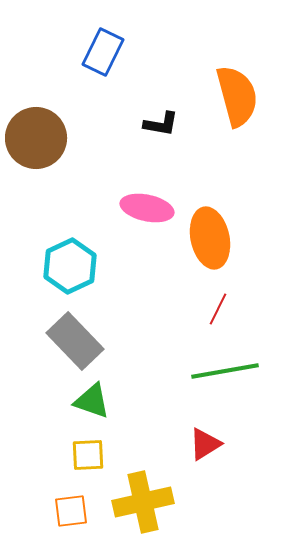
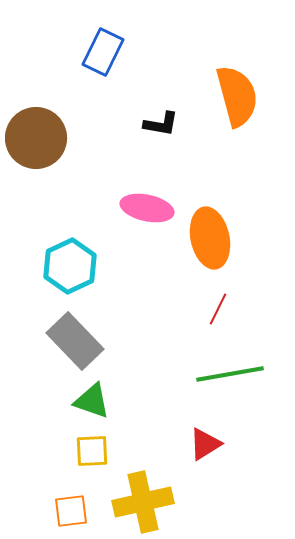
green line: moved 5 px right, 3 px down
yellow square: moved 4 px right, 4 px up
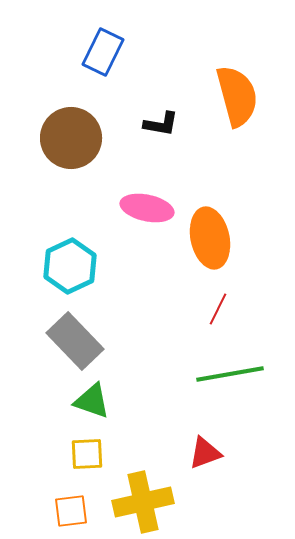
brown circle: moved 35 px right
red triangle: moved 9 px down; rotated 12 degrees clockwise
yellow square: moved 5 px left, 3 px down
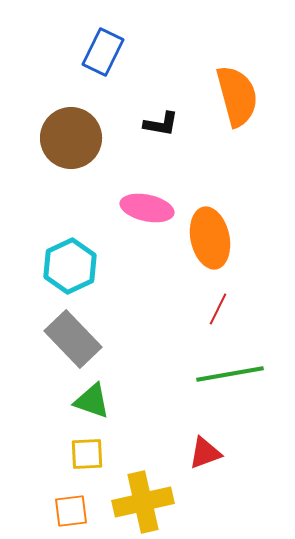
gray rectangle: moved 2 px left, 2 px up
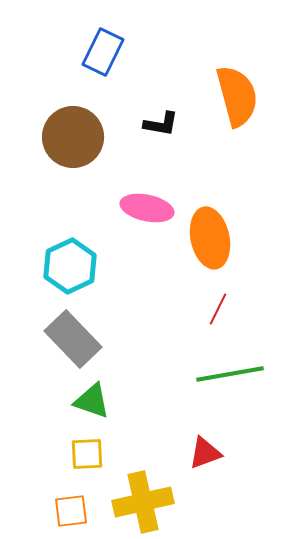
brown circle: moved 2 px right, 1 px up
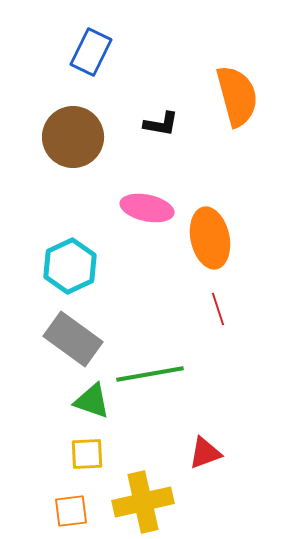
blue rectangle: moved 12 px left
red line: rotated 44 degrees counterclockwise
gray rectangle: rotated 10 degrees counterclockwise
green line: moved 80 px left
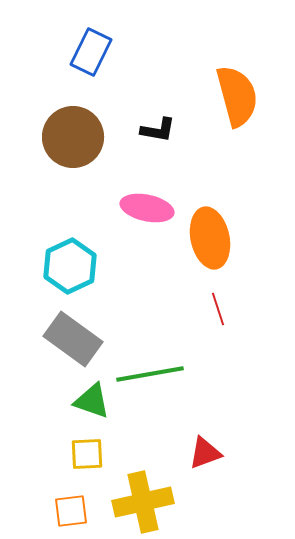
black L-shape: moved 3 px left, 6 px down
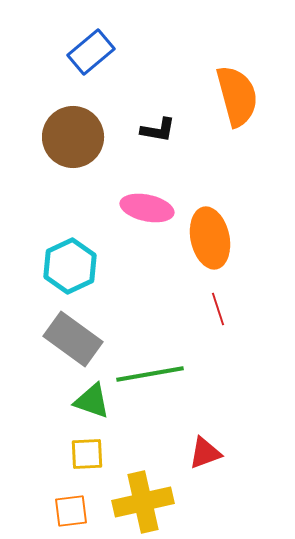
blue rectangle: rotated 24 degrees clockwise
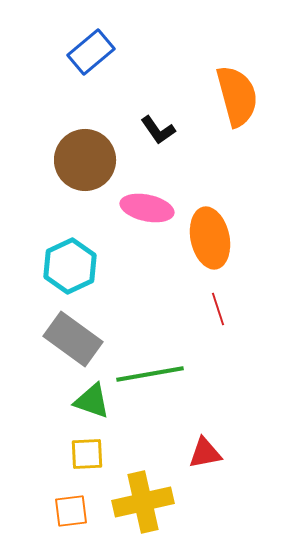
black L-shape: rotated 45 degrees clockwise
brown circle: moved 12 px right, 23 px down
red triangle: rotated 9 degrees clockwise
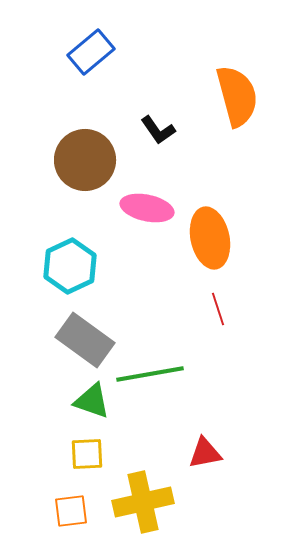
gray rectangle: moved 12 px right, 1 px down
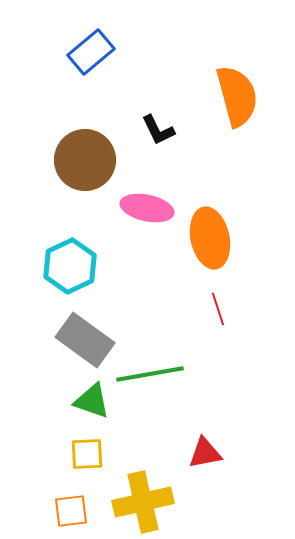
black L-shape: rotated 9 degrees clockwise
